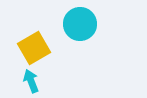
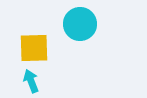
yellow square: rotated 28 degrees clockwise
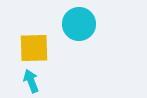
cyan circle: moved 1 px left
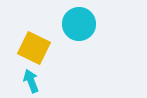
yellow square: rotated 28 degrees clockwise
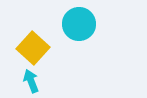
yellow square: moved 1 px left; rotated 16 degrees clockwise
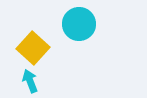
cyan arrow: moved 1 px left
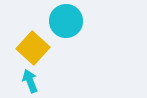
cyan circle: moved 13 px left, 3 px up
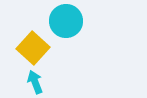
cyan arrow: moved 5 px right, 1 px down
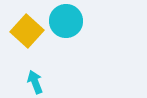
yellow square: moved 6 px left, 17 px up
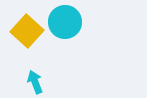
cyan circle: moved 1 px left, 1 px down
